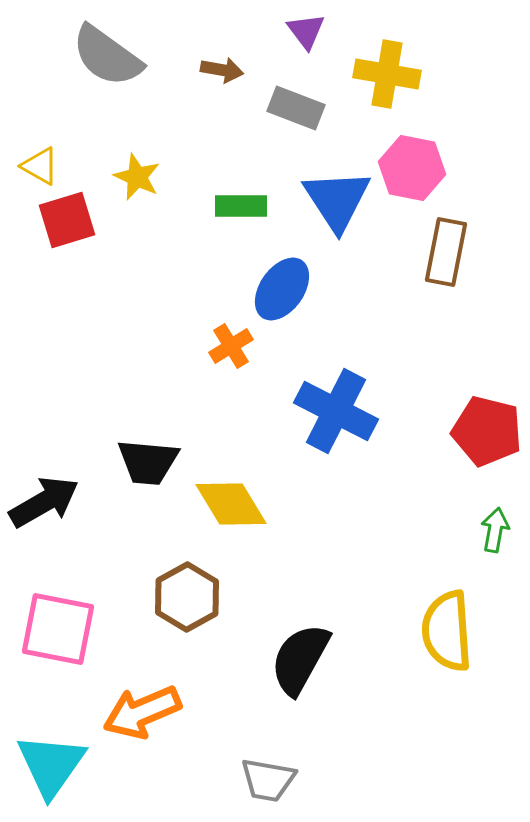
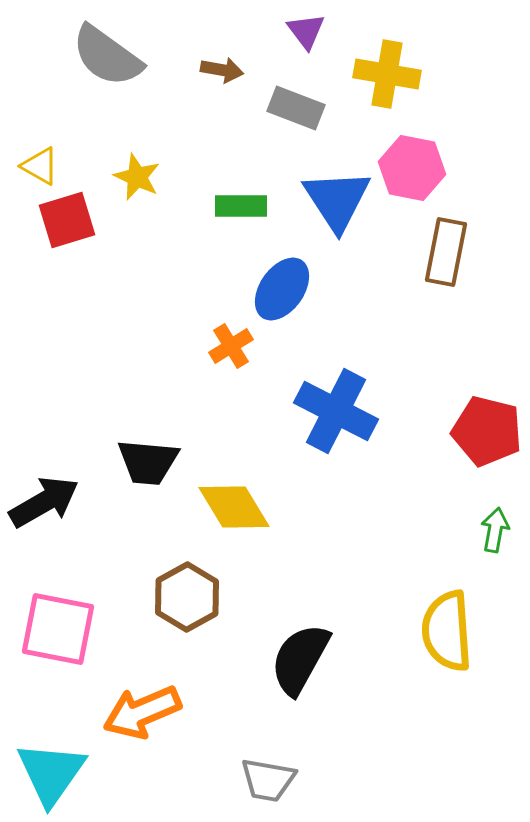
yellow diamond: moved 3 px right, 3 px down
cyan triangle: moved 8 px down
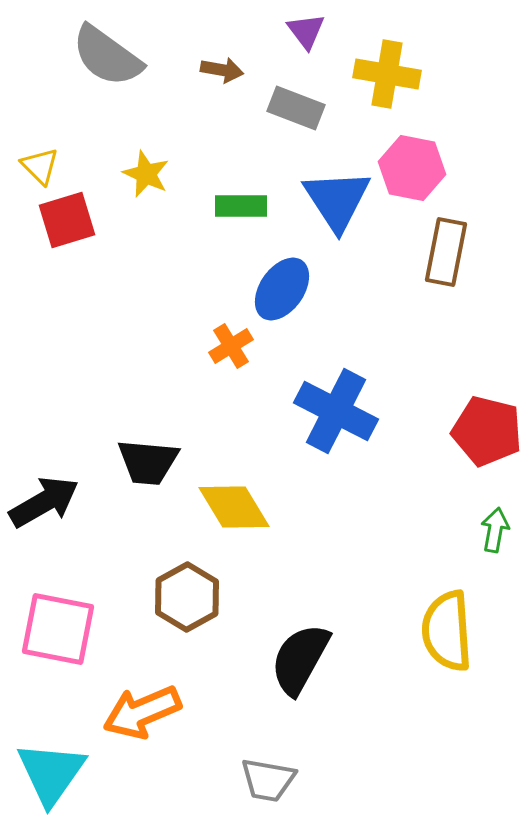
yellow triangle: rotated 15 degrees clockwise
yellow star: moved 9 px right, 3 px up
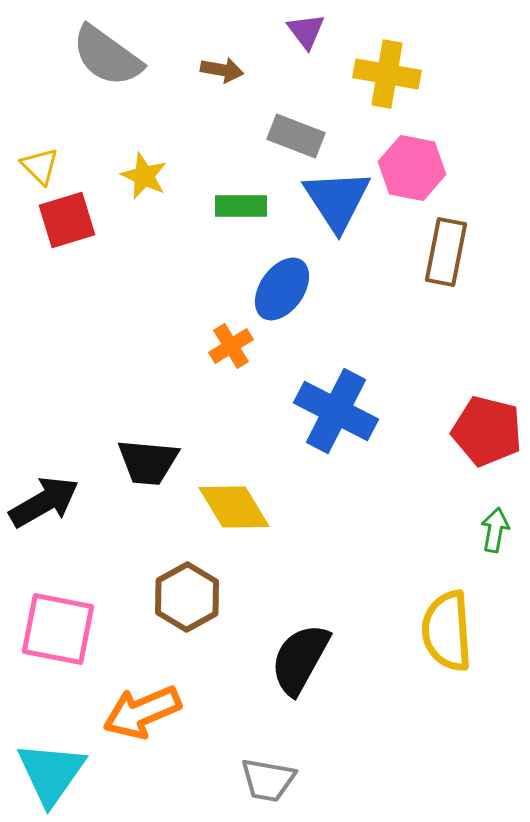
gray rectangle: moved 28 px down
yellow star: moved 2 px left, 2 px down
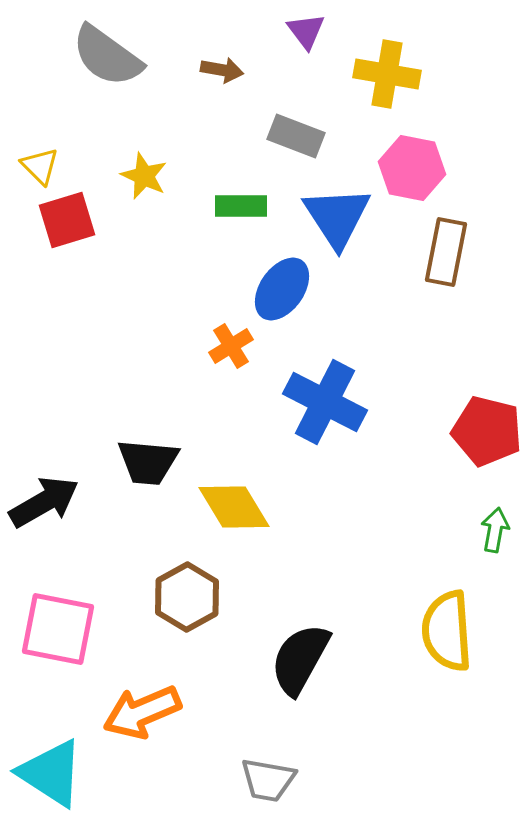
blue triangle: moved 17 px down
blue cross: moved 11 px left, 9 px up
cyan triangle: rotated 32 degrees counterclockwise
